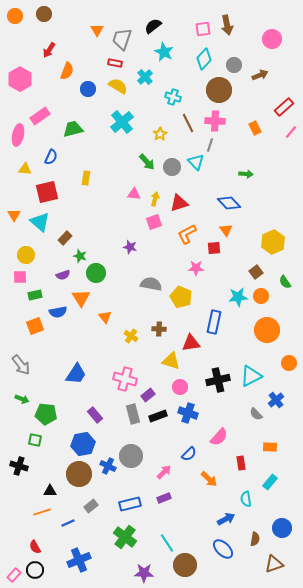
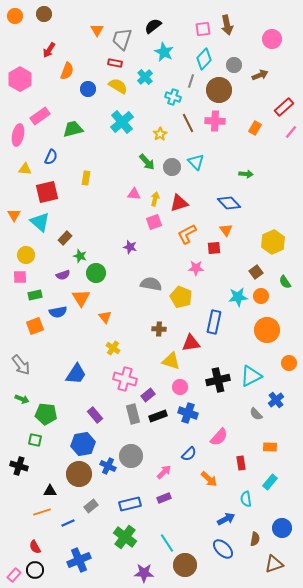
orange rectangle at (255, 128): rotated 56 degrees clockwise
gray line at (210, 145): moved 19 px left, 64 px up
yellow cross at (131, 336): moved 18 px left, 12 px down
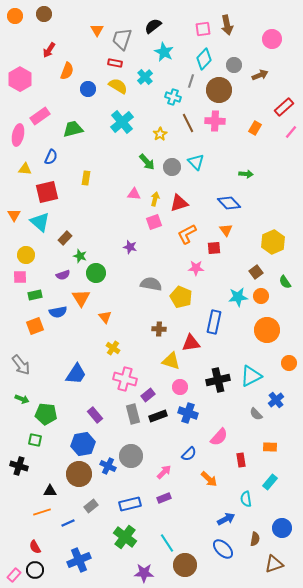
red rectangle at (241, 463): moved 3 px up
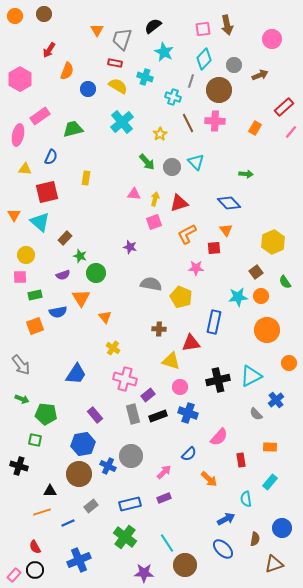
cyan cross at (145, 77): rotated 28 degrees counterclockwise
